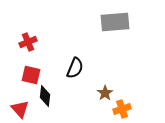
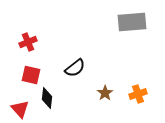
gray rectangle: moved 17 px right
black semicircle: rotated 30 degrees clockwise
black diamond: moved 2 px right, 2 px down
orange cross: moved 16 px right, 15 px up
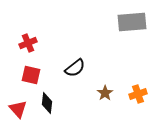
red cross: moved 1 px down
black diamond: moved 5 px down
red triangle: moved 2 px left
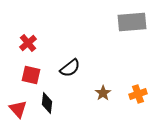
red cross: rotated 18 degrees counterclockwise
black semicircle: moved 5 px left
brown star: moved 2 px left
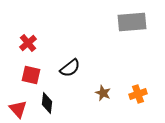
brown star: rotated 14 degrees counterclockwise
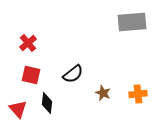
black semicircle: moved 3 px right, 6 px down
orange cross: rotated 12 degrees clockwise
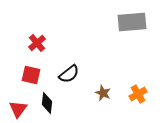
red cross: moved 9 px right
black semicircle: moved 4 px left
orange cross: rotated 24 degrees counterclockwise
red triangle: rotated 18 degrees clockwise
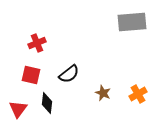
red cross: rotated 18 degrees clockwise
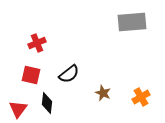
orange cross: moved 3 px right, 3 px down
